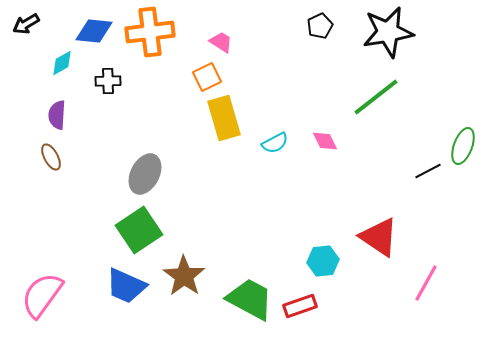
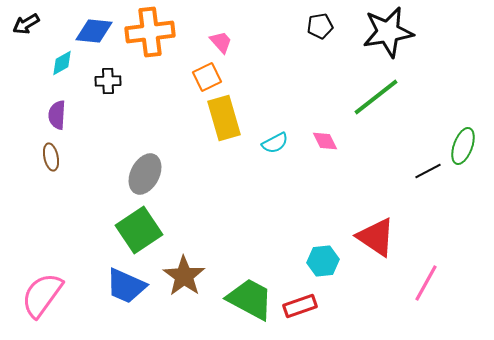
black pentagon: rotated 15 degrees clockwise
pink trapezoid: rotated 15 degrees clockwise
brown ellipse: rotated 16 degrees clockwise
red triangle: moved 3 px left
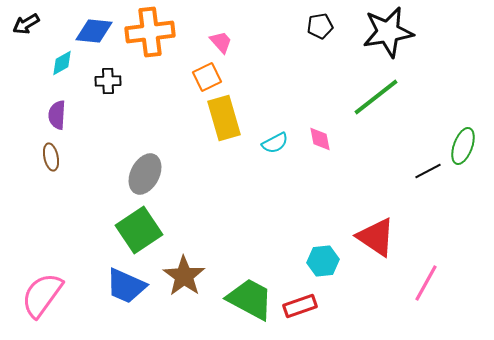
pink diamond: moved 5 px left, 2 px up; rotated 16 degrees clockwise
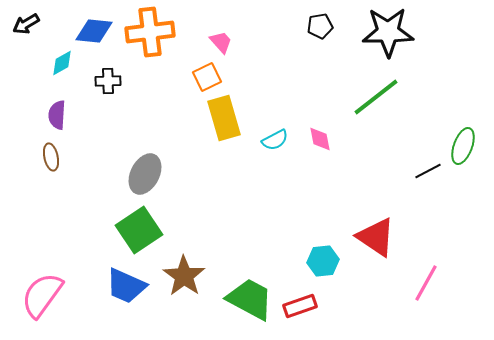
black star: rotated 9 degrees clockwise
cyan semicircle: moved 3 px up
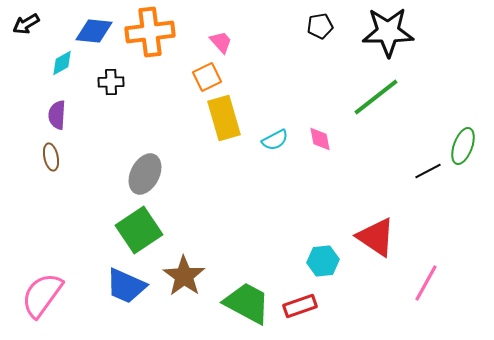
black cross: moved 3 px right, 1 px down
green trapezoid: moved 3 px left, 4 px down
